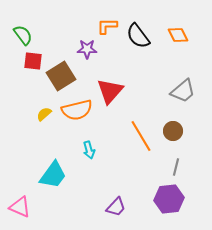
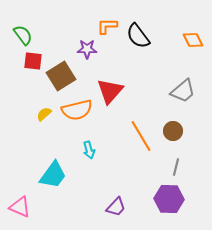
orange diamond: moved 15 px right, 5 px down
purple hexagon: rotated 8 degrees clockwise
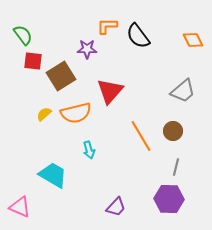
orange semicircle: moved 1 px left, 3 px down
cyan trapezoid: rotated 96 degrees counterclockwise
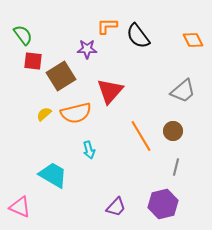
purple hexagon: moved 6 px left, 5 px down; rotated 16 degrees counterclockwise
